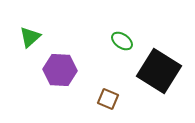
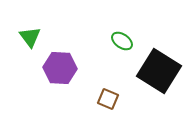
green triangle: rotated 25 degrees counterclockwise
purple hexagon: moved 2 px up
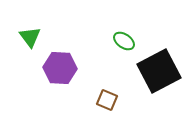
green ellipse: moved 2 px right
black square: rotated 30 degrees clockwise
brown square: moved 1 px left, 1 px down
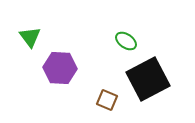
green ellipse: moved 2 px right
black square: moved 11 px left, 8 px down
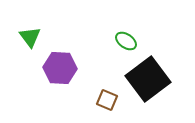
black square: rotated 9 degrees counterclockwise
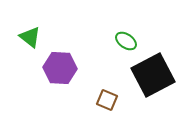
green triangle: rotated 15 degrees counterclockwise
black square: moved 5 px right, 4 px up; rotated 9 degrees clockwise
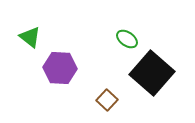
green ellipse: moved 1 px right, 2 px up
black square: moved 1 px left, 2 px up; rotated 21 degrees counterclockwise
brown square: rotated 20 degrees clockwise
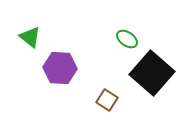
brown square: rotated 10 degrees counterclockwise
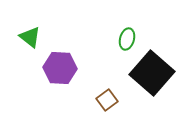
green ellipse: rotated 70 degrees clockwise
brown square: rotated 20 degrees clockwise
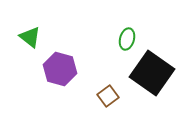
purple hexagon: moved 1 px down; rotated 12 degrees clockwise
black square: rotated 6 degrees counterclockwise
brown square: moved 1 px right, 4 px up
